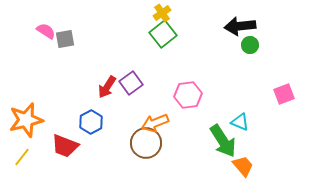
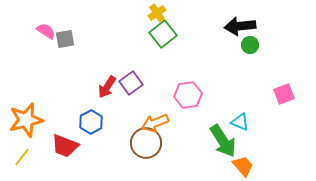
yellow cross: moved 5 px left
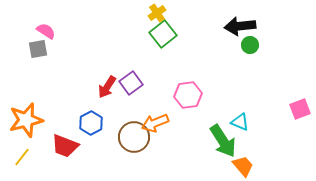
gray square: moved 27 px left, 10 px down
pink square: moved 16 px right, 15 px down
blue hexagon: moved 1 px down
brown circle: moved 12 px left, 6 px up
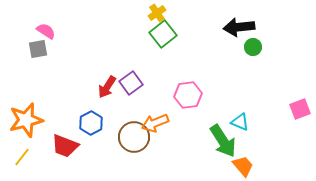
black arrow: moved 1 px left, 1 px down
green circle: moved 3 px right, 2 px down
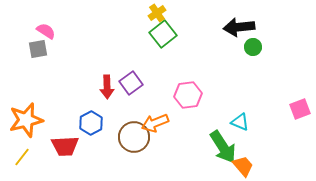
red arrow: rotated 35 degrees counterclockwise
green arrow: moved 6 px down
red trapezoid: rotated 24 degrees counterclockwise
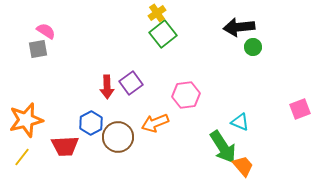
pink hexagon: moved 2 px left
brown circle: moved 16 px left
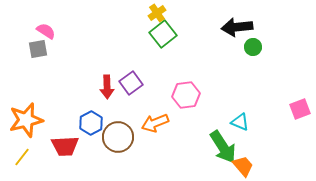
black arrow: moved 2 px left
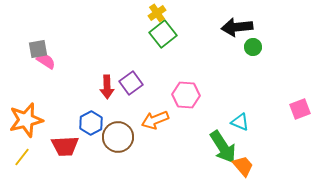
pink semicircle: moved 30 px down
pink hexagon: rotated 12 degrees clockwise
orange arrow: moved 3 px up
